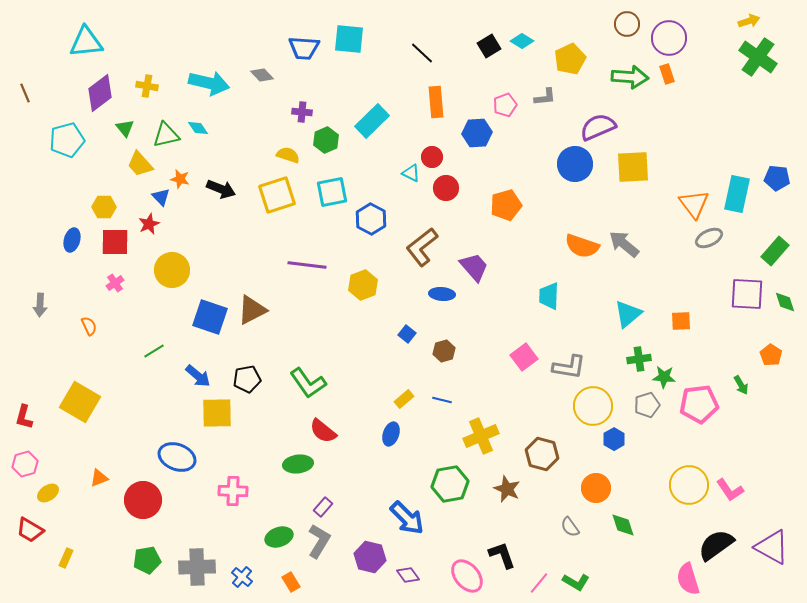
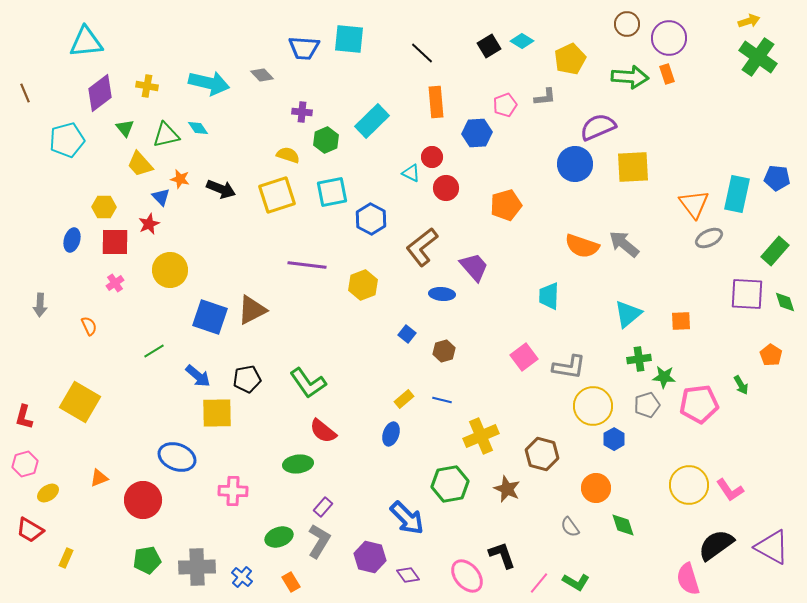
yellow circle at (172, 270): moved 2 px left
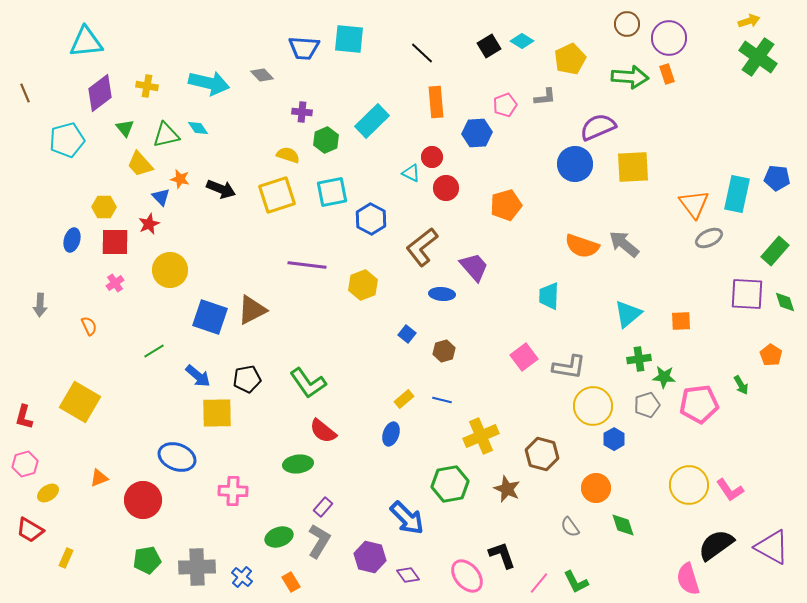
green L-shape at (576, 582): rotated 32 degrees clockwise
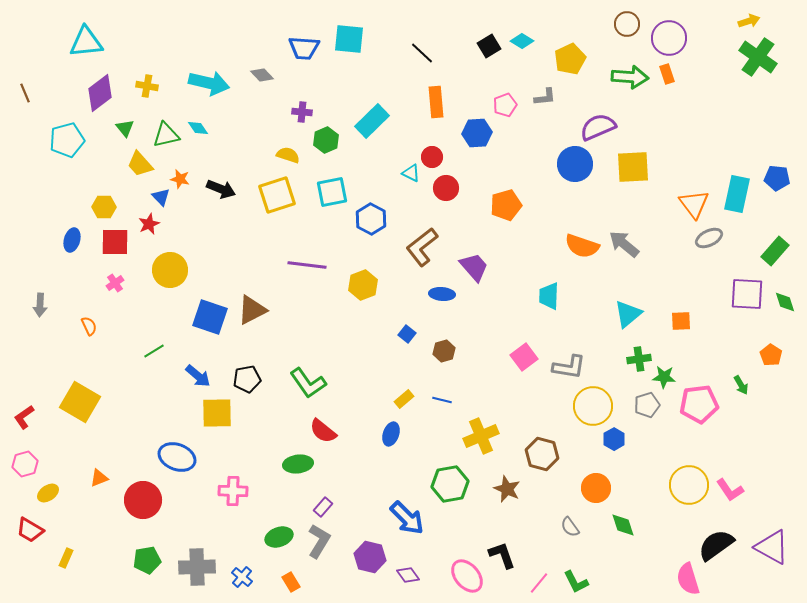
red L-shape at (24, 417): rotated 40 degrees clockwise
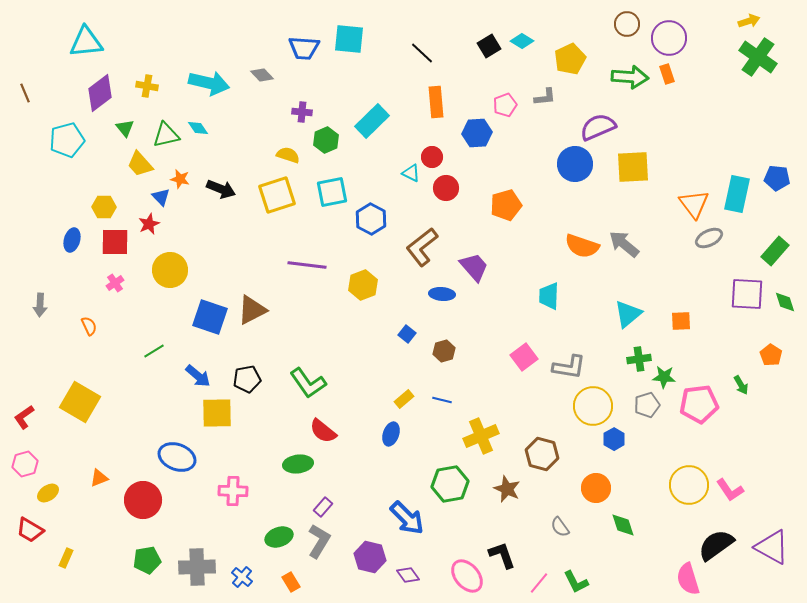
gray semicircle at (570, 527): moved 10 px left
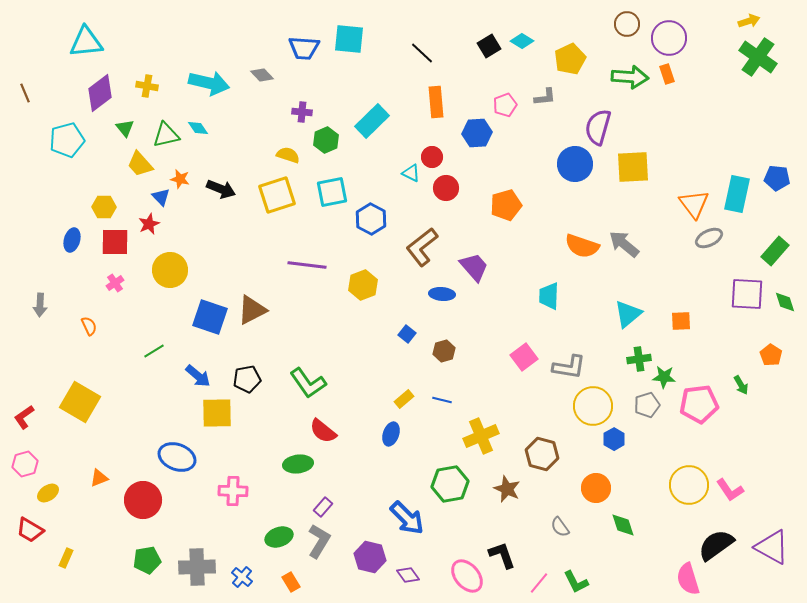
purple semicircle at (598, 127): rotated 51 degrees counterclockwise
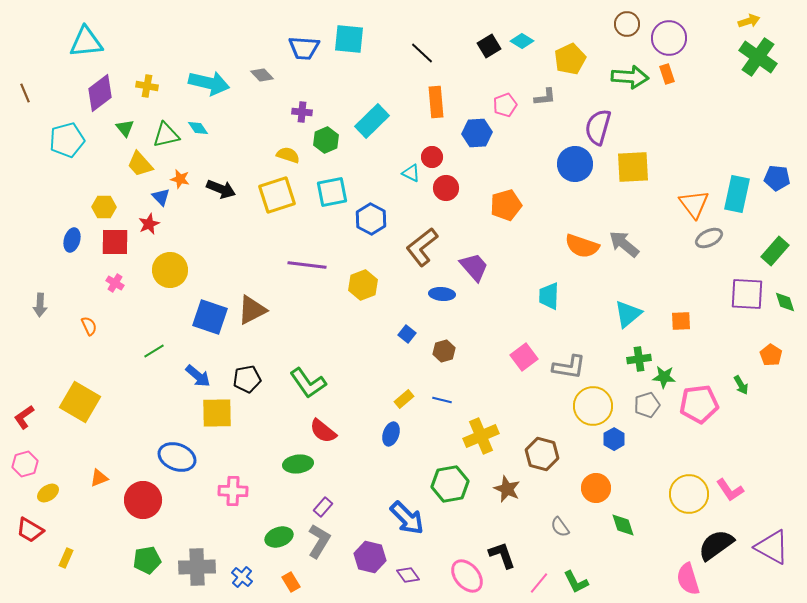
pink cross at (115, 283): rotated 24 degrees counterclockwise
yellow circle at (689, 485): moved 9 px down
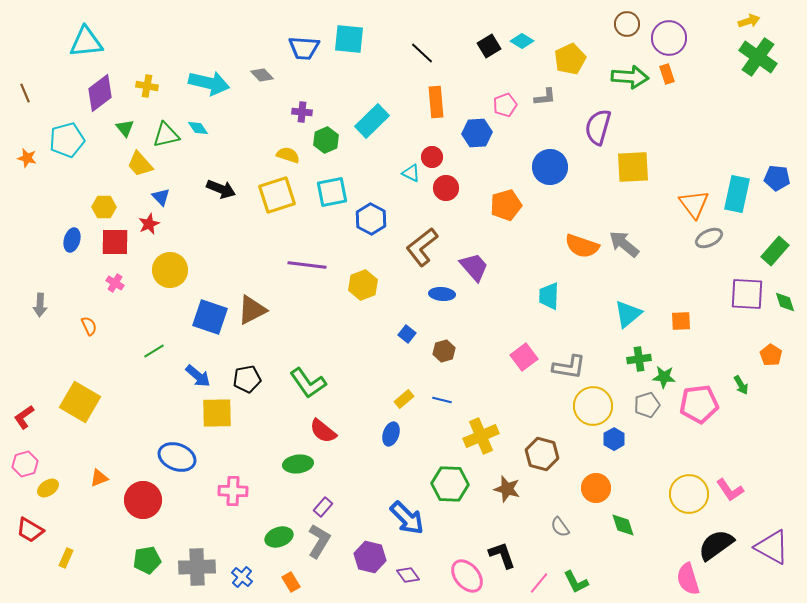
blue circle at (575, 164): moved 25 px left, 3 px down
orange star at (180, 179): moved 153 px left, 21 px up
green hexagon at (450, 484): rotated 12 degrees clockwise
brown star at (507, 489): rotated 8 degrees counterclockwise
yellow ellipse at (48, 493): moved 5 px up
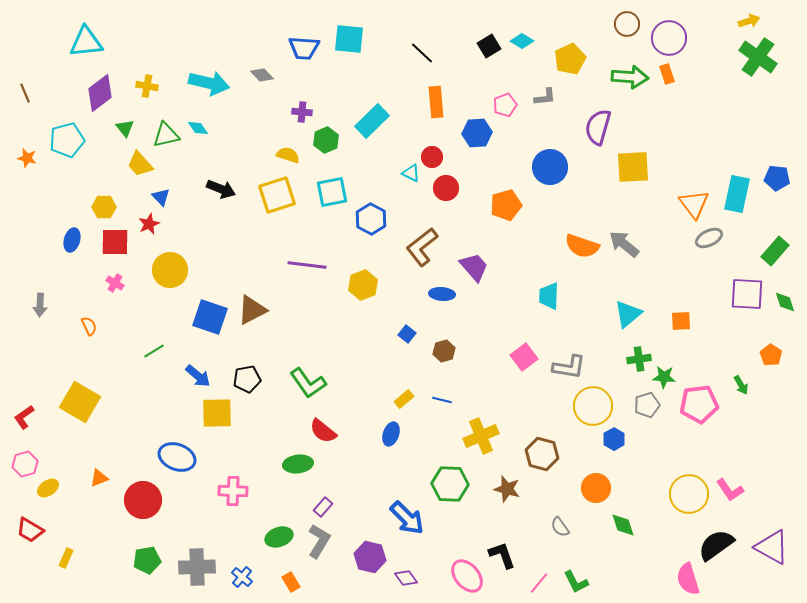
purple diamond at (408, 575): moved 2 px left, 3 px down
